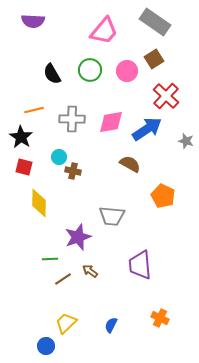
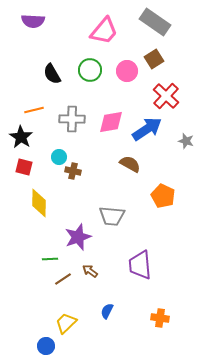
orange cross: rotated 18 degrees counterclockwise
blue semicircle: moved 4 px left, 14 px up
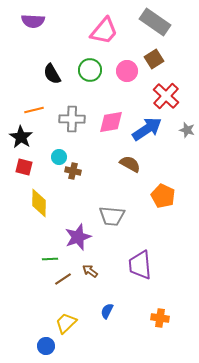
gray star: moved 1 px right, 11 px up
